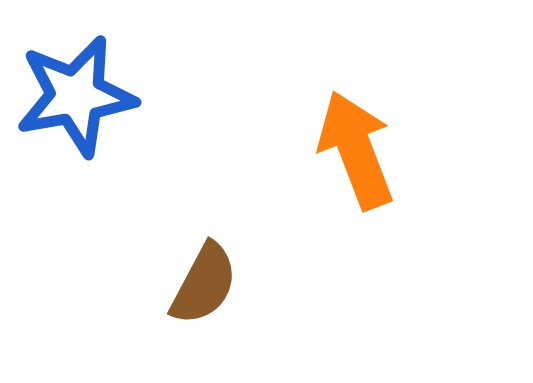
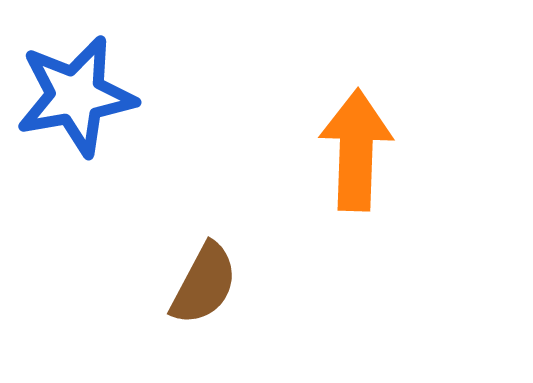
orange arrow: rotated 23 degrees clockwise
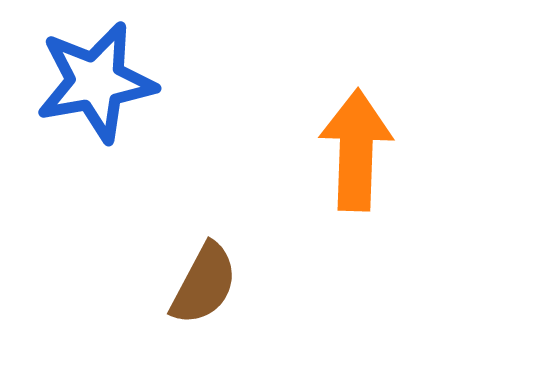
blue star: moved 20 px right, 14 px up
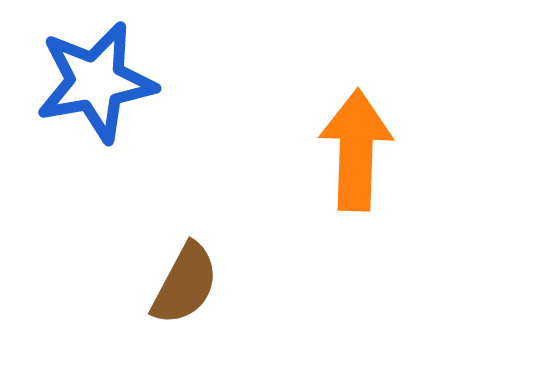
brown semicircle: moved 19 px left
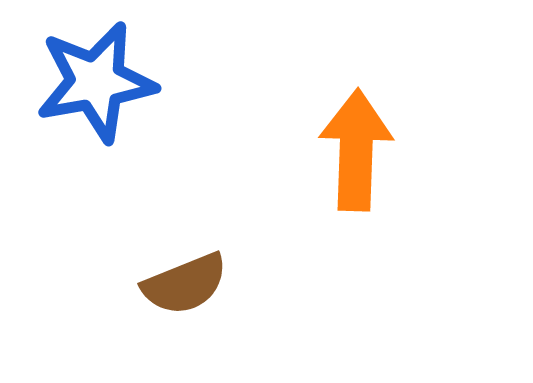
brown semicircle: rotated 40 degrees clockwise
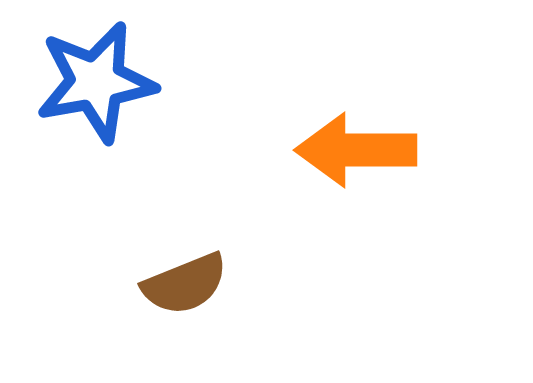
orange arrow: rotated 92 degrees counterclockwise
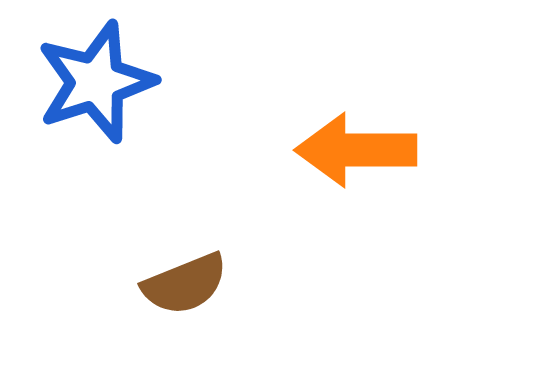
blue star: rotated 8 degrees counterclockwise
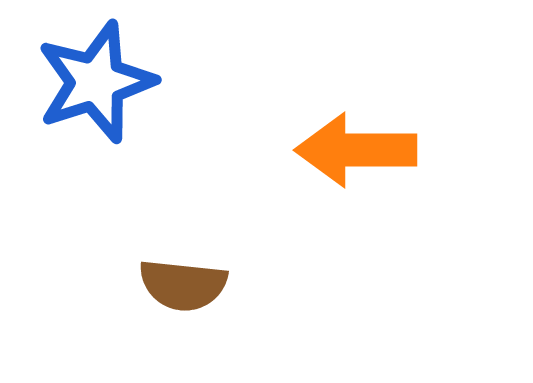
brown semicircle: moved 2 px left, 1 px down; rotated 28 degrees clockwise
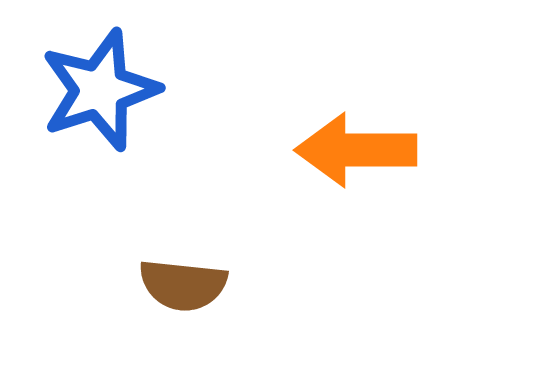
blue star: moved 4 px right, 8 px down
